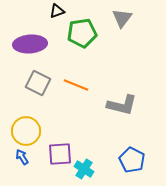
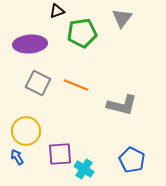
blue arrow: moved 5 px left
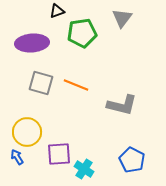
purple ellipse: moved 2 px right, 1 px up
gray square: moved 3 px right; rotated 10 degrees counterclockwise
yellow circle: moved 1 px right, 1 px down
purple square: moved 1 px left
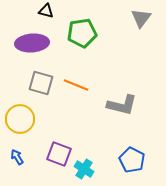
black triangle: moved 11 px left; rotated 35 degrees clockwise
gray triangle: moved 19 px right
yellow circle: moved 7 px left, 13 px up
purple square: rotated 25 degrees clockwise
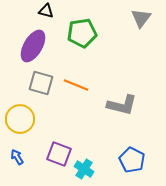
purple ellipse: moved 1 px right, 3 px down; rotated 56 degrees counterclockwise
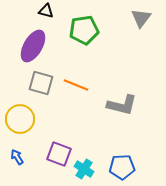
green pentagon: moved 2 px right, 3 px up
blue pentagon: moved 10 px left, 7 px down; rotated 30 degrees counterclockwise
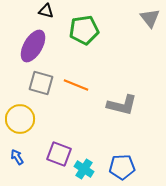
gray triangle: moved 9 px right; rotated 15 degrees counterclockwise
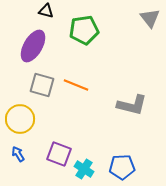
gray square: moved 1 px right, 2 px down
gray L-shape: moved 10 px right
blue arrow: moved 1 px right, 3 px up
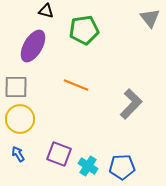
gray square: moved 26 px left, 2 px down; rotated 15 degrees counterclockwise
gray L-shape: moved 1 px left, 1 px up; rotated 60 degrees counterclockwise
cyan cross: moved 4 px right, 3 px up
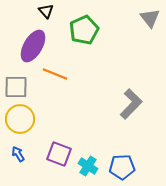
black triangle: rotated 35 degrees clockwise
green pentagon: rotated 16 degrees counterclockwise
orange line: moved 21 px left, 11 px up
